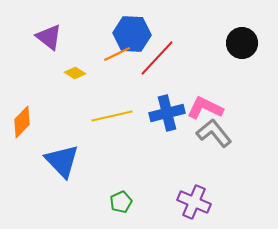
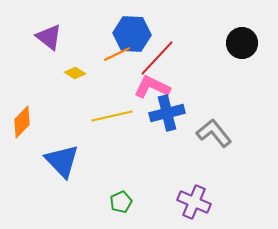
pink L-shape: moved 53 px left, 21 px up
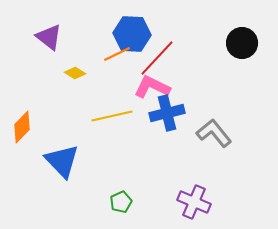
orange diamond: moved 5 px down
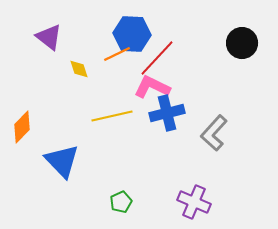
yellow diamond: moved 4 px right, 4 px up; rotated 40 degrees clockwise
gray L-shape: rotated 99 degrees counterclockwise
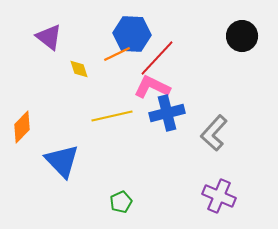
black circle: moved 7 px up
purple cross: moved 25 px right, 6 px up
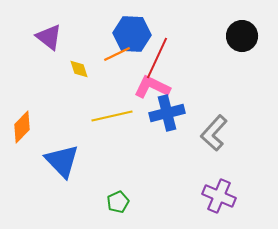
red line: rotated 18 degrees counterclockwise
green pentagon: moved 3 px left
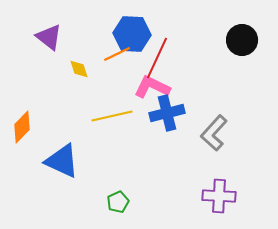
black circle: moved 4 px down
blue triangle: rotated 21 degrees counterclockwise
purple cross: rotated 20 degrees counterclockwise
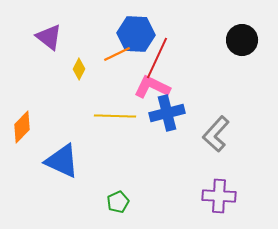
blue hexagon: moved 4 px right
yellow diamond: rotated 45 degrees clockwise
yellow line: moved 3 px right; rotated 15 degrees clockwise
gray L-shape: moved 2 px right, 1 px down
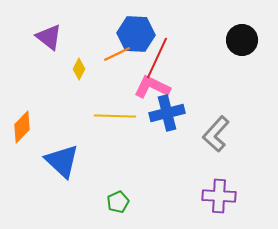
blue triangle: rotated 18 degrees clockwise
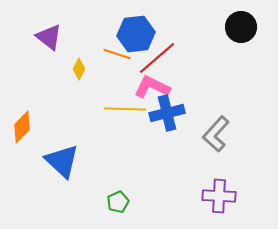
blue hexagon: rotated 9 degrees counterclockwise
black circle: moved 1 px left, 13 px up
orange line: rotated 44 degrees clockwise
red line: rotated 24 degrees clockwise
yellow line: moved 10 px right, 7 px up
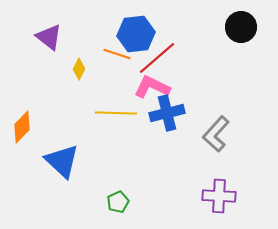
yellow line: moved 9 px left, 4 px down
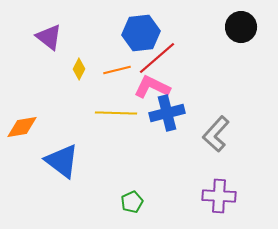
blue hexagon: moved 5 px right, 1 px up
orange line: moved 16 px down; rotated 32 degrees counterclockwise
orange diamond: rotated 36 degrees clockwise
blue triangle: rotated 6 degrees counterclockwise
green pentagon: moved 14 px right
